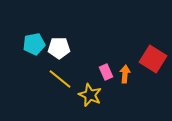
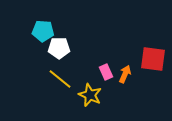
cyan pentagon: moved 9 px right, 13 px up; rotated 15 degrees clockwise
red square: rotated 24 degrees counterclockwise
orange arrow: rotated 18 degrees clockwise
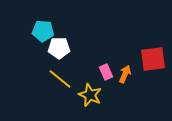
red square: rotated 16 degrees counterclockwise
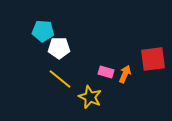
pink rectangle: rotated 49 degrees counterclockwise
yellow star: moved 2 px down
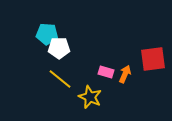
cyan pentagon: moved 4 px right, 3 px down
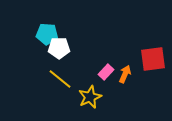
pink rectangle: rotated 63 degrees counterclockwise
yellow star: rotated 25 degrees clockwise
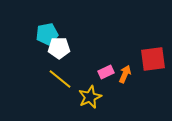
cyan pentagon: rotated 15 degrees counterclockwise
pink rectangle: rotated 21 degrees clockwise
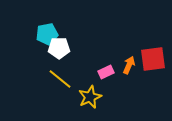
orange arrow: moved 4 px right, 9 px up
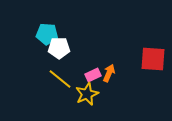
cyan pentagon: rotated 15 degrees clockwise
red square: rotated 12 degrees clockwise
orange arrow: moved 20 px left, 8 px down
pink rectangle: moved 13 px left, 3 px down
yellow star: moved 3 px left, 3 px up
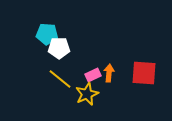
red square: moved 9 px left, 14 px down
orange arrow: rotated 18 degrees counterclockwise
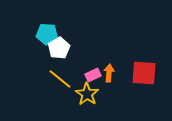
white pentagon: rotated 30 degrees counterclockwise
yellow star: rotated 15 degrees counterclockwise
